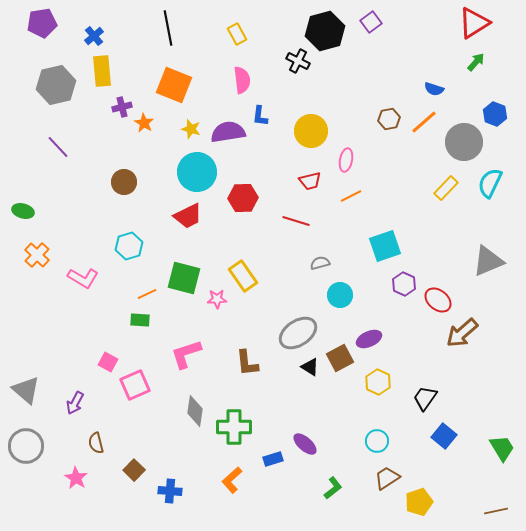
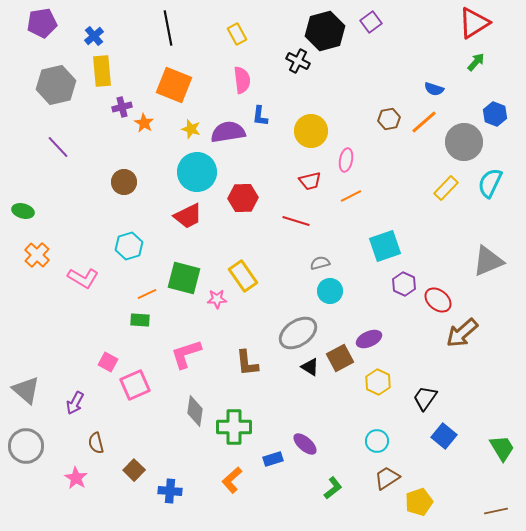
cyan circle at (340, 295): moved 10 px left, 4 px up
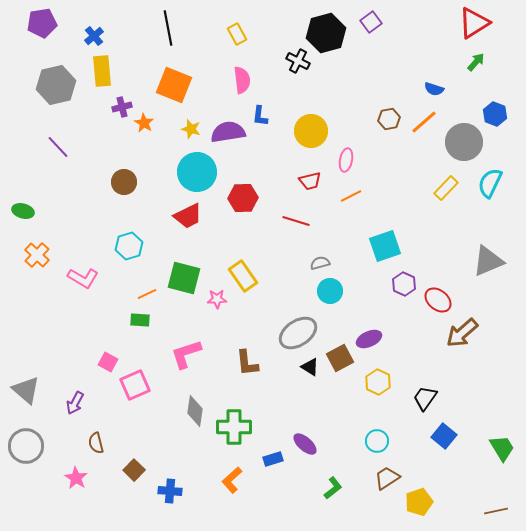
black hexagon at (325, 31): moved 1 px right, 2 px down
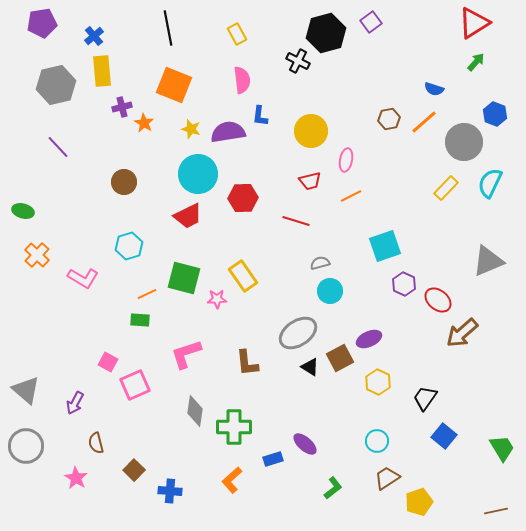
cyan circle at (197, 172): moved 1 px right, 2 px down
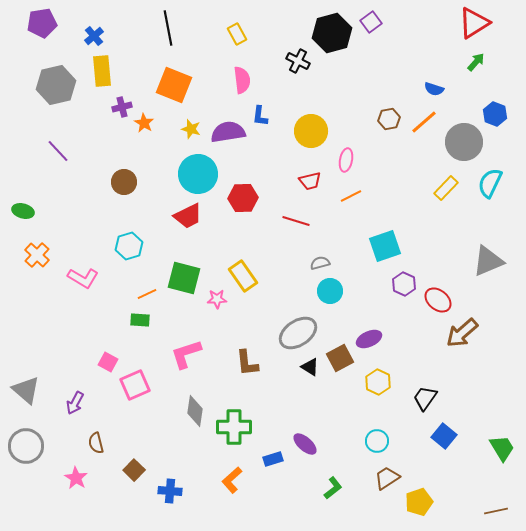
black hexagon at (326, 33): moved 6 px right
purple line at (58, 147): moved 4 px down
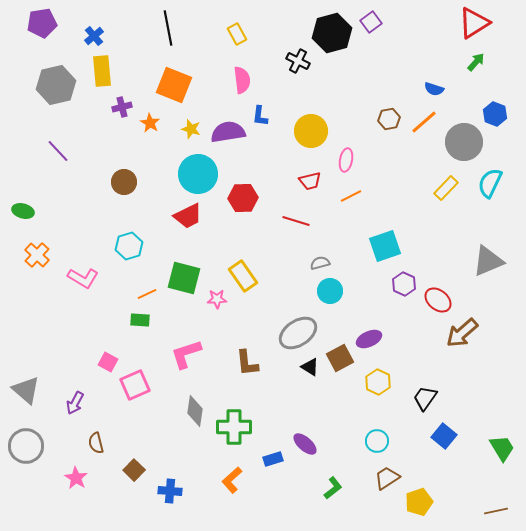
orange star at (144, 123): moved 6 px right
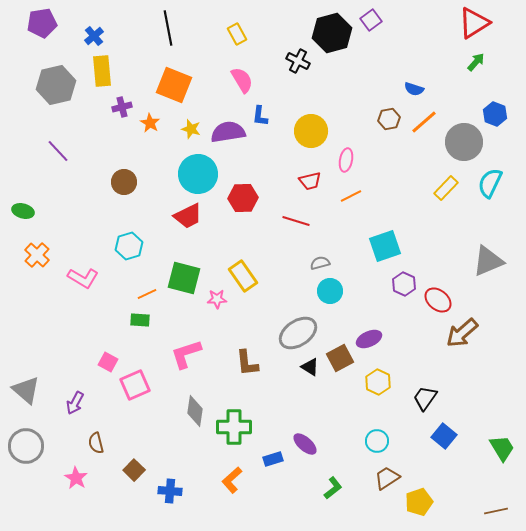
purple square at (371, 22): moved 2 px up
pink semicircle at (242, 80): rotated 24 degrees counterclockwise
blue semicircle at (434, 89): moved 20 px left
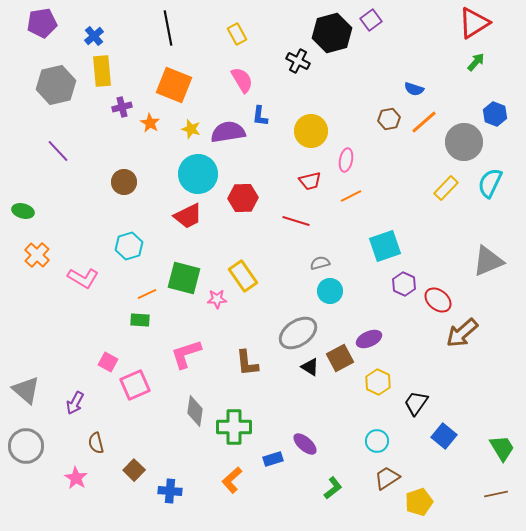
black trapezoid at (425, 398): moved 9 px left, 5 px down
brown line at (496, 511): moved 17 px up
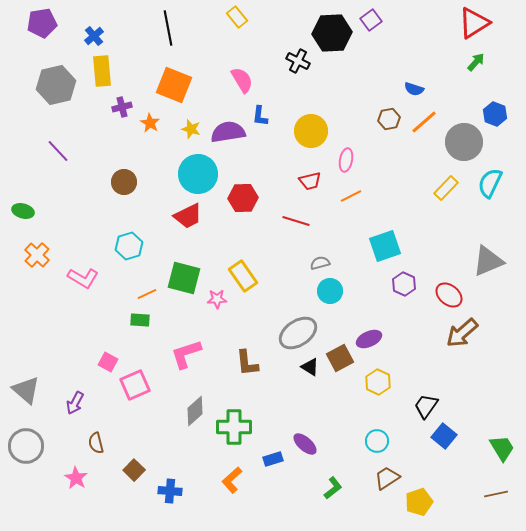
black hexagon at (332, 33): rotated 12 degrees clockwise
yellow rectangle at (237, 34): moved 17 px up; rotated 10 degrees counterclockwise
red ellipse at (438, 300): moved 11 px right, 5 px up
black trapezoid at (416, 403): moved 10 px right, 3 px down
gray diamond at (195, 411): rotated 40 degrees clockwise
